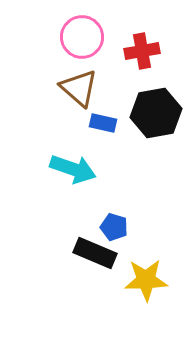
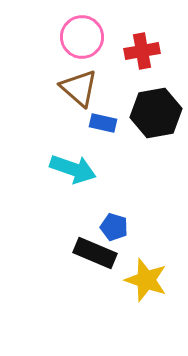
yellow star: rotated 21 degrees clockwise
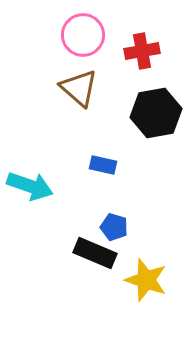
pink circle: moved 1 px right, 2 px up
blue rectangle: moved 42 px down
cyan arrow: moved 43 px left, 17 px down
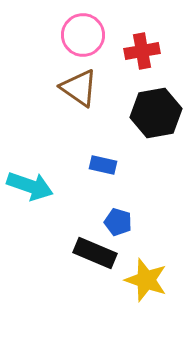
brown triangle: rotated 6 degrees counterclockwise
blue pentagon: moved 4 px right, 5 px up
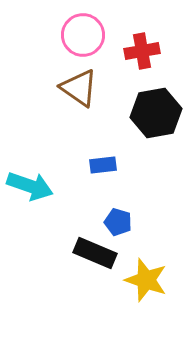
blue rectangle: rotated 20 degrees counterclockwise
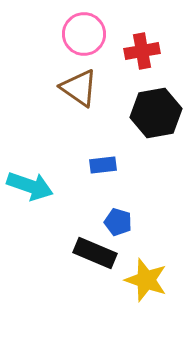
pink circle: moved 1 px right, 1 px up
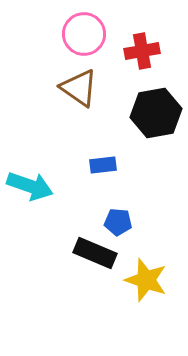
blue pentagon: rotated 12 degrees counterclockwise
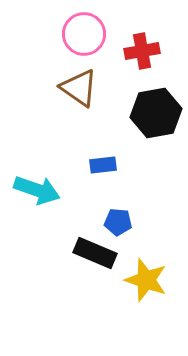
cyan arrow: moved 7 px right, 4 px down
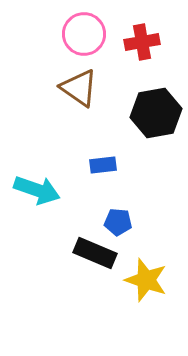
red cross: moved 9 px up
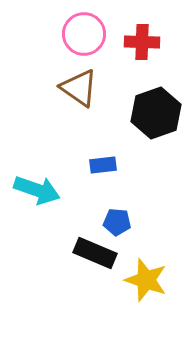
red cross: rotated 12 degrees clockwise
black hexagon: rotated 9 degrees counterclockwise
blue pentagon: moved 1 px left
